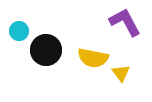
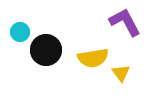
cyan circle: moved 1 px right, 1 px down
yellow semicircle: rotated 20 degrees counterclockwise
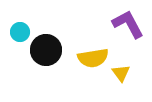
purple L-shape: moved 3 px right, 2 px down
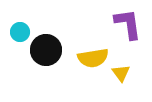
purple L-shape: rotated 20 degrees clockwise
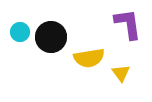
black circle: moved 5 px right, 13 px up
yellow semicircle: moved 4 px left
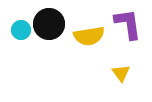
cyan circle: moved 1 px right, 2 px up
black circle: moved 2 px left, 13 px up
yellow semicircle: moved 22 px up
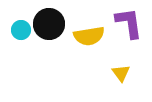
purple L-shape: moved 1 px right, 1 px up
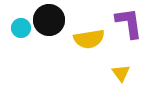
black circle: moved 4 px up
cyan circle: moved 2 px up
yellow semicircle: moved 3 px down
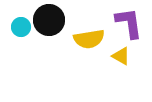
cyan circle: moved 1 px up
yellow triangle: moved 17 px up; rotated 24 degrees counterclockwise
